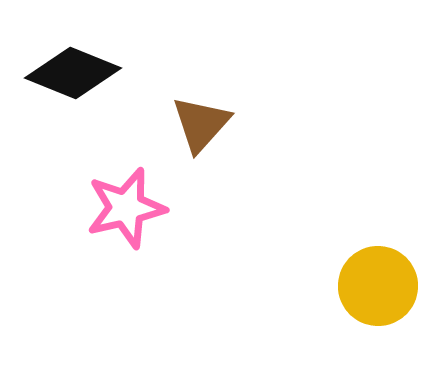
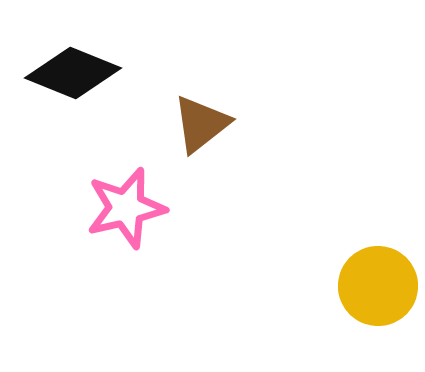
brown triangle: rotated 10 degrees clockwise
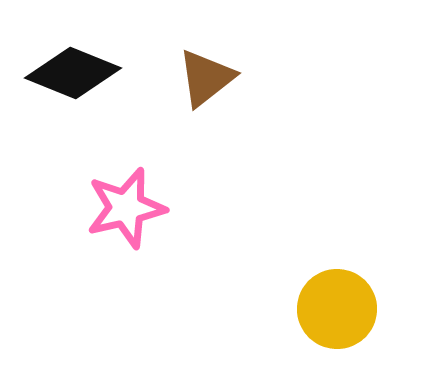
brown triangle: moved 5 px right, 46 px up
yellow circle: moved 41 px left, 23 px down
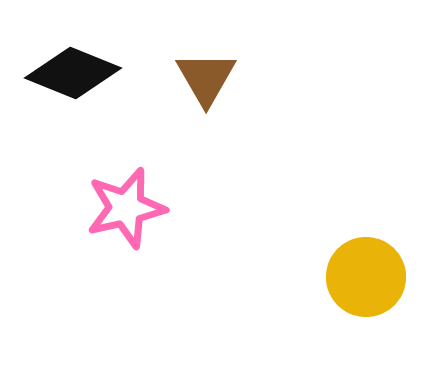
brown triangle: rotated 22 degrees counterclockwise
yellow circle: moved 29 px right, 32 px up
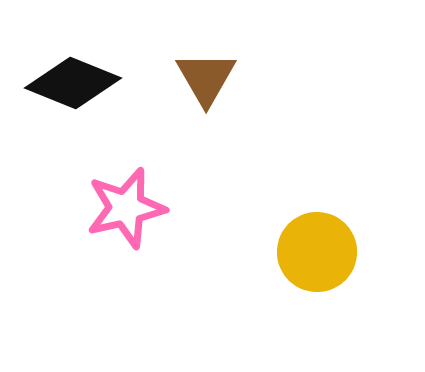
black diamond: moved 10 px down
yellow circle: moved 49 px left, 25 px up
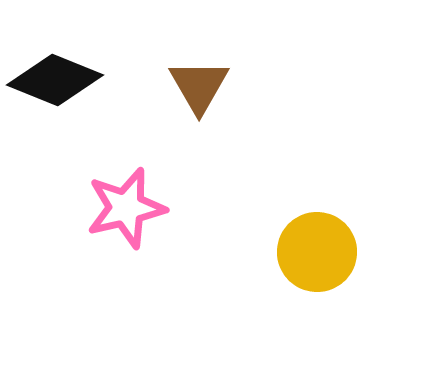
brown triangle: moved 7 px left, 8 px down
black diamond: moved 18 px left, 3 px up
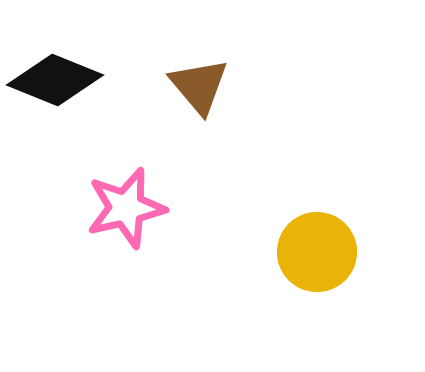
brown triangle: rotated 10 degrees counterclockwise
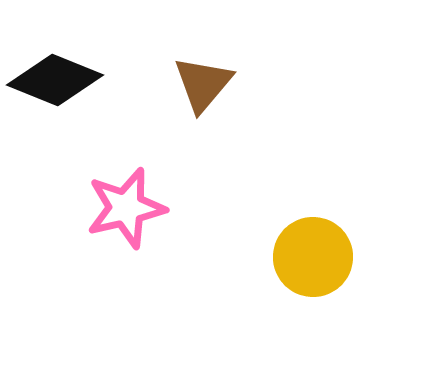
brown triangle: moved 4 px right, 2 px up; rotated 20 degrees clockwise
yellow circle: moved 4 px left, 5 px down
